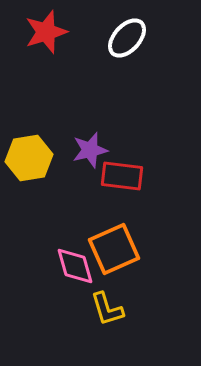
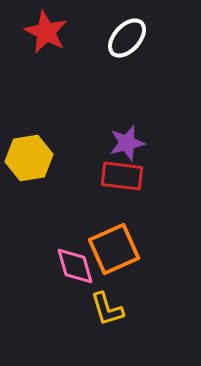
red star: rotated 27 degrees counterclockwise
purple star: moved 37 px right, 7 px up
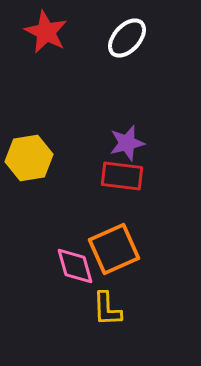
yellow L-shape: rotated 15 degrees clockwise
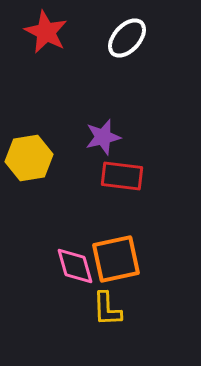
purple star: moved 24 px left, 6 px up
orange square: moved 2 px right, 10 px down; rotated 12 degrees clockwise
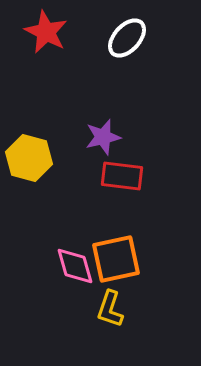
yellow hexagon: rotated 24 degrees clockwise
yellow L-shape: moved 3 px right; rotated 21 degrees clockwise
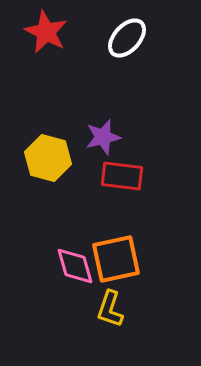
yellow hexagon: moved 19 px right
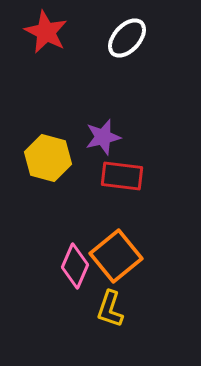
orange square: moved 3 px up; rotated 27 degrees counterclockwise
pink diamond: rotated 39 degrees clockwise
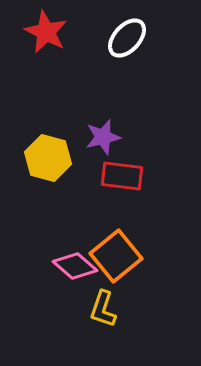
pink diamond: rotated 72 degrees counterclockwise
yellow L-shape: moved 7 px left
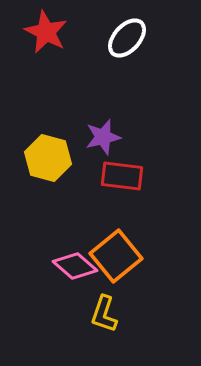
yellow L-shape: moved 1 px right, 5 px down
